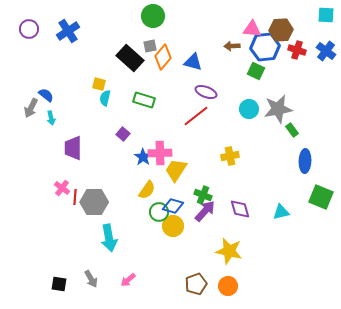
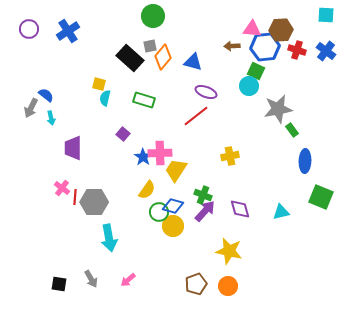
cyan circle at (249, 109): moved 23 px up
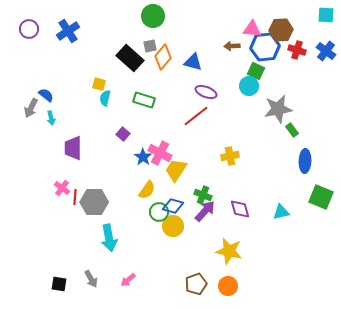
pink cross at (160, 153): rotated 30 degrees clockwise
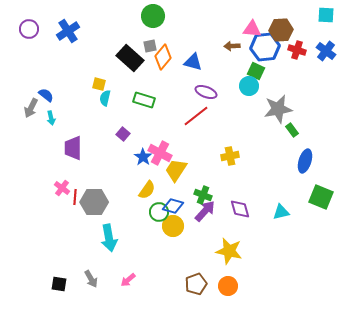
blue ellipse at (305, 161): rotated 15 degrees clockwise
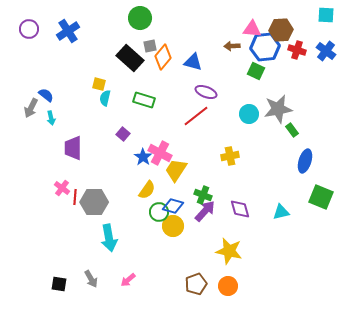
green circle at (153, 16): moved 13 px left, 2 px down
cyan circle at (249, 86): moved 28 px down
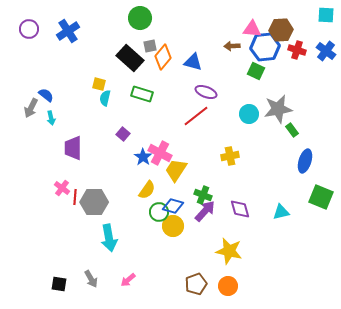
green rectangle at (144, 100): moved 2 px left, 6 px up
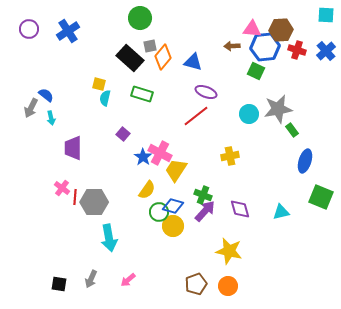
blue cross at (326, 51): rotated 12 degrees clockwise
gray arrow at (91, 279): rotated 54 degrees clockwise
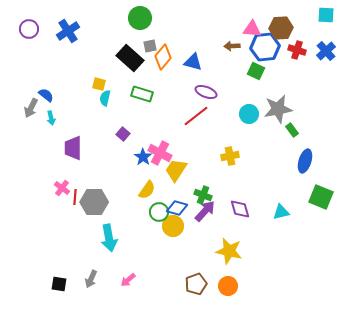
brown hexagon at (281, 30): moved 2 px up
blue diamond at (173, 206): moved 4 px right, 2 px down
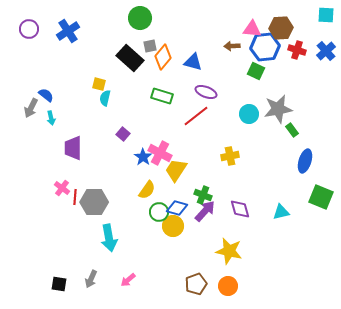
green rectangle at (142, 94): moved 20 px right, 2 px down
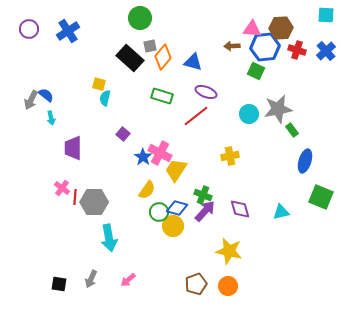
gray arrow at (31, 108): moved 8 px up
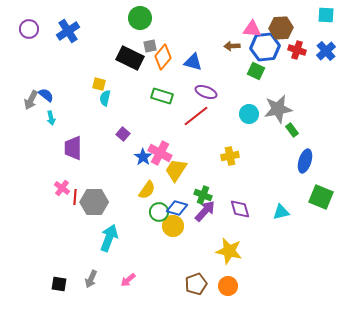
black rectangle at (130, 58): rotated 16 degrees counterclockwise
cyan arrow at (109, 238): rotated 148 degrees counterclockwise
